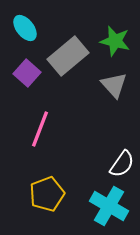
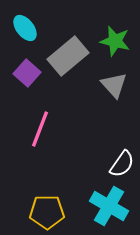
yellow pentagon: moved 18 px down; rotated 20 degrees clockwise
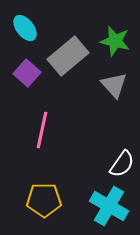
pink line: moved 2 px right, 1 px down; rotated 9 degrees counterclockwise
yellow pentagon: moved 3 px left, 12 px up
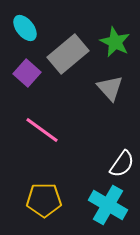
green star: moved 1 px down; rotated 12 degrees clockwise
gray rectangle: moved 2 px up
gray triangle: moved 4 px left, 3 px down
pink line: rotated 66 degrees counterclockwise
cyan cross: moved 1 px left, 1 px up
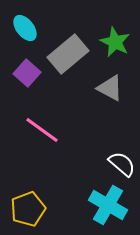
gray triangle: rotated 20 degrees counterclockwise
white semicircle: rotated 84 degrees counterclockwise
yellow pentagon: moved 16 px left, 9 px down; rotated 20 degrees counterclockwise
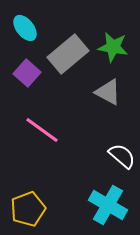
green star: moved 2 px left, 5 px down; rotated 16 degrees counterclockwise
gray triangle: moved 2 px left, 4 px down
white semicircle: moved 8 px up
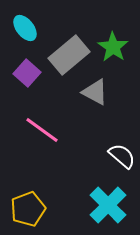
green star: rotated 24 degrees clockwise
gray rectangle: moved 1 px right, 1 px down
gray triangle: moved 13 px left
cyan cross: rotated 15 degrees clockwise
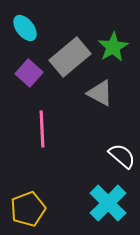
green star: rotated 8 degrees clockwise
gray rectangle: moved 1 px right, 2 px down
purple square: moved 2 px right
gray triangle: moved 5 px right, 1 px down
pink line: moved 1 px up; rotated 51 degrees clockwise
cyan cross: moved 2 px up
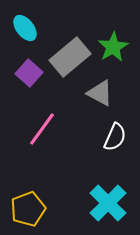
pink line: rotated 39 degrees clockwise
white semicircle: moved 7 px left, 19 px up; rotated 72 degrees clockwise
